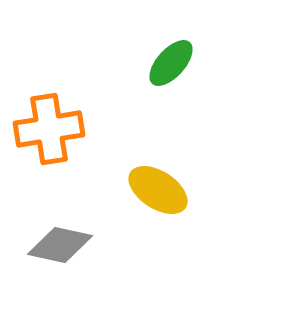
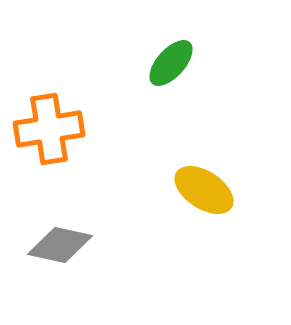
yellow ellipse: moved 46 px right
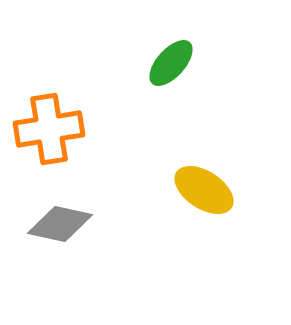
gray diamond: moved 21 px up
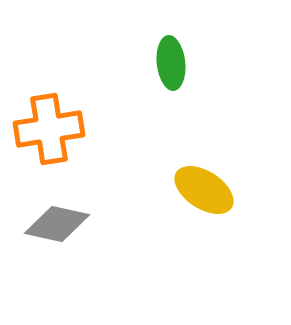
green ellipse: rotated 48 degrees counterclockwise
gray diamond: moved 3 px left
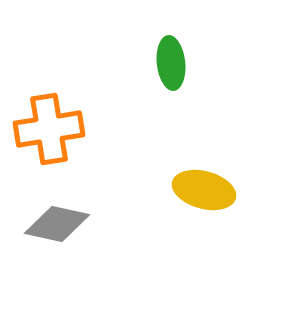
yellow ellipse: rotated 18 degrees counterclockwise
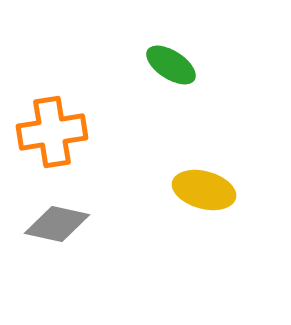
green ellipse: moved 2 px down; rotated 51 degrees counterclockwise
orange cross: moved 3 px right, 3 px down
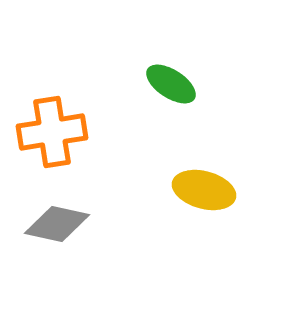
green ellipse: moved 19 px down
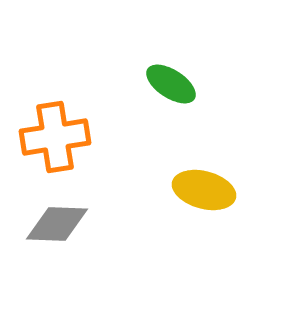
orange cross: moved 3 px right, 5 px down
gray diamond: rotated 10 degrees counterclockwise
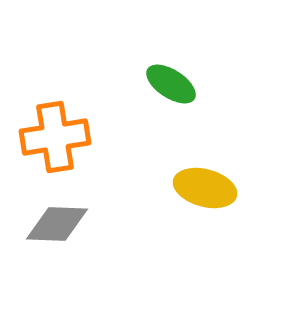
yellow ellipse: moved 1 px right, 2 px up
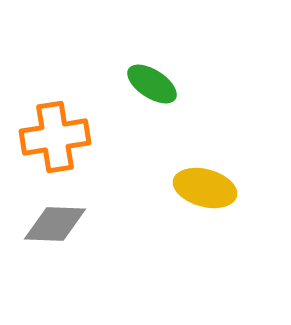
green ellipse: moved 19 px left
gray diamond: moved 2 px left
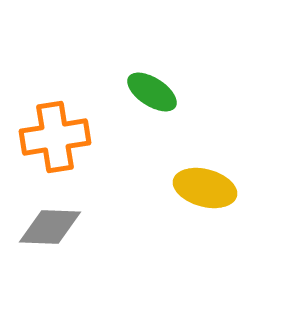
green ellipse: moved 8 px down
gray diamond: moved 5 px left, 3 px down
